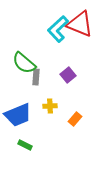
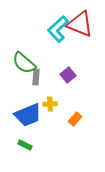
yellow cross: moved 2 px up
blue trapezoid: moved 10 px right
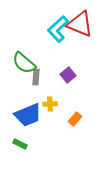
green rectangle: moved 5 px left, 1 px up
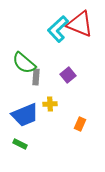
blue trapezoid: moved 3 px left
orange rectangle: moved 5 px right, 5 px down; rotated 16 degrees counterclockwise
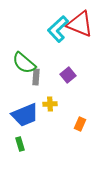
green rectangle: rotated 48 degrees clockwise
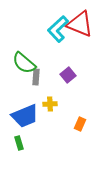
blue trapezoid: moved 1 px down
green rectangle: moved 1 px left, 1 px up
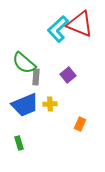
blue trapezoid: moved 11 px up
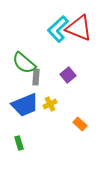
red triangle: moved 1 px left, 4 px down
yellow cross: rotated 24 degrees counterclockwise
orange rectangle: rotated 72 degrees counterclockwise
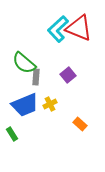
green rectangle: moved 7 px left, 9 px up; rotated 16 degrees counterclockwise
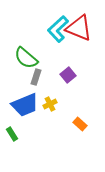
green semicircle: moved 2 px right, 5 px up
gray rectangle: rotated 14 degrees clockwise
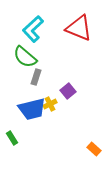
cyan L-shape: moved 25 px left
green semicircle: moved 1 px left, 1 px up
purple square: moved 16 px down
blue trapezoid: moved 7 px right, 4 px down; rotated 8 degrees clockwise
orange rectangle: moved 14 px right, 25 px down
green rectangle: moved 4 px down
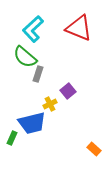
gray rectangle: moved 2 px right, 3 px up
blue trapezoid: moved 14 px down
green rectangle: rotated 56 degrees clockwise
